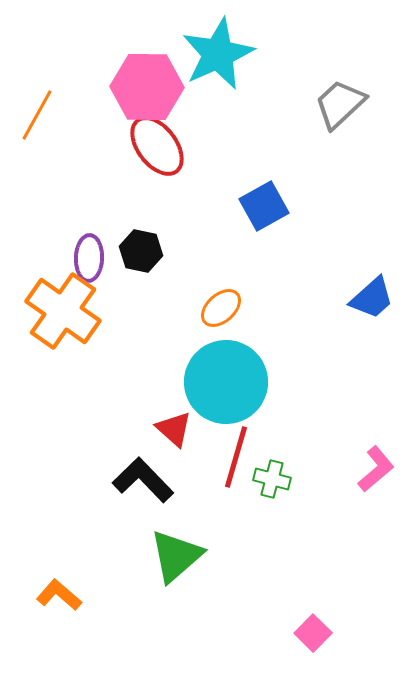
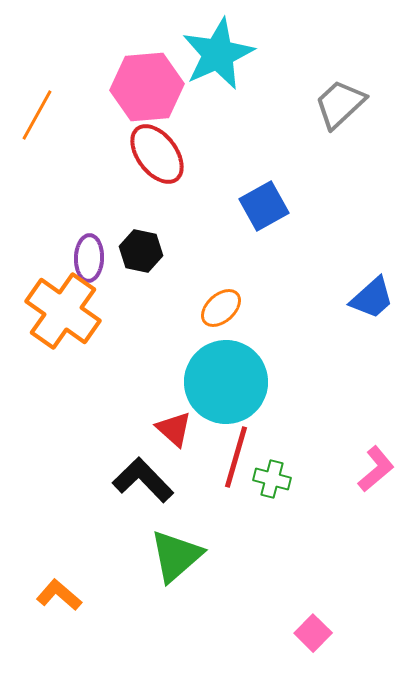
pink hexagon: rotated 6 degrees counterclockwise
red ellipse: moved 8 px down
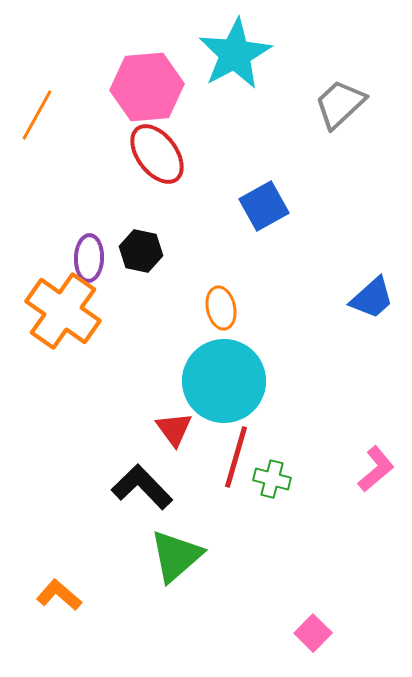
cyan star: moved 17 px right; rotated 4 degrees counterclockwise
orange ellipse: rotated 60 degrees counterclockwise
cyan circle: moved 2 px left, 1 px up
red triangle: rotated 12 degrees clockwise
black L-shape: moved 1 px left, 7 px down
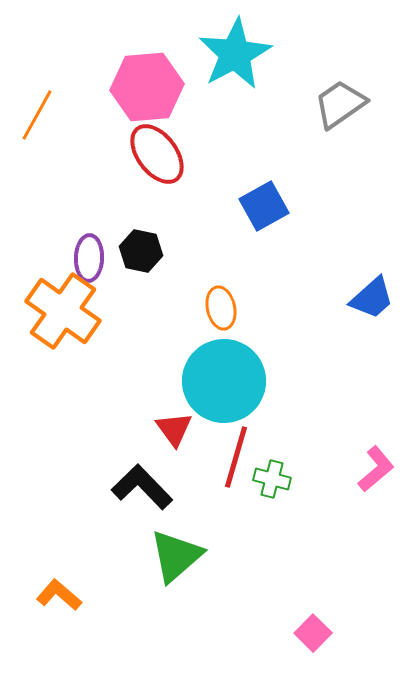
gray trapezoid: rotated 8 degrees clockwise
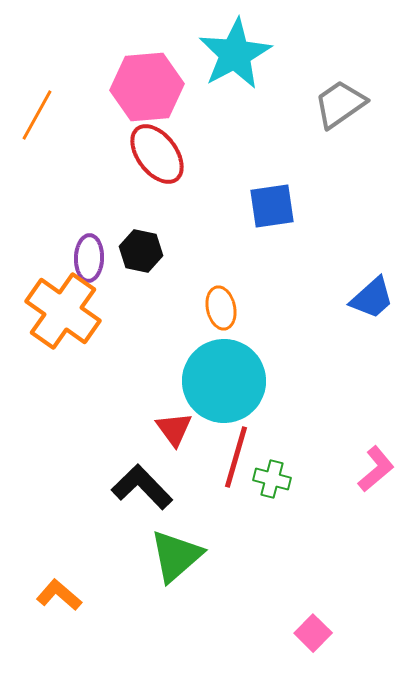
blue square: moved 8 px right; rotated 21 degrees clockwise
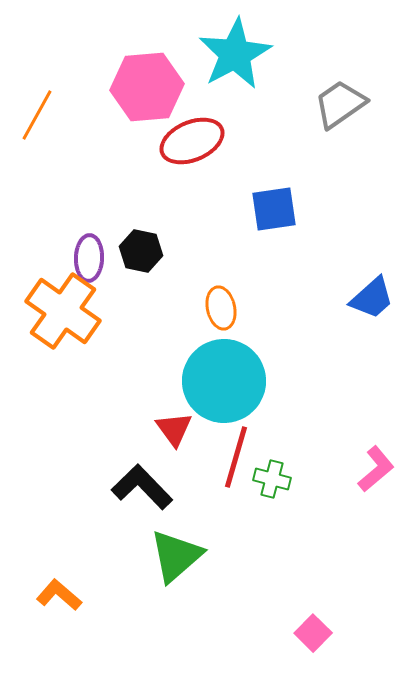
red ellipse: moved 35 px right, 13 px up; rotated 76 degrees counterclockwise
blue square: moved 2 px right, 3 px down
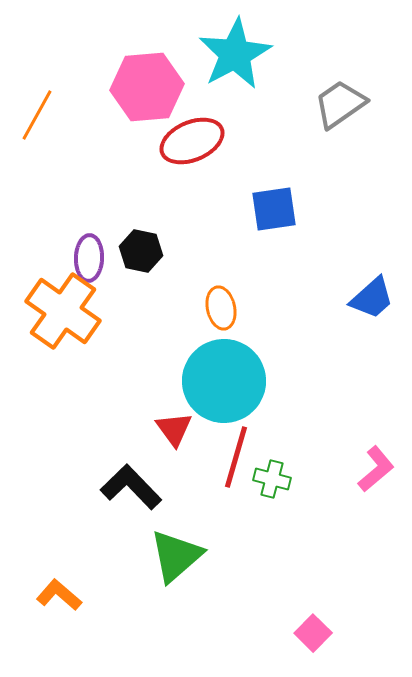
black L-shape: moved 11 px left
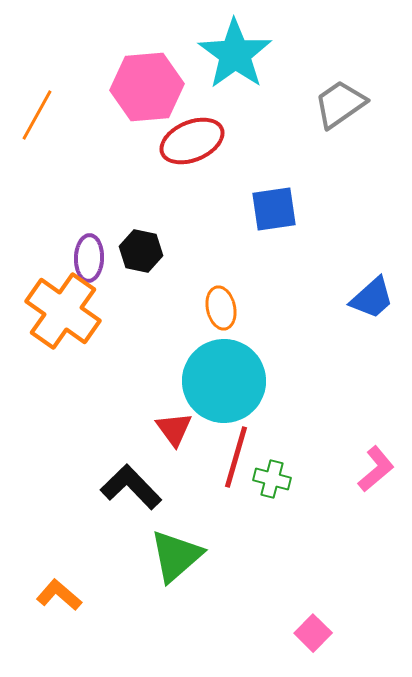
cyan star: rotated 8 degrees counterclockwise
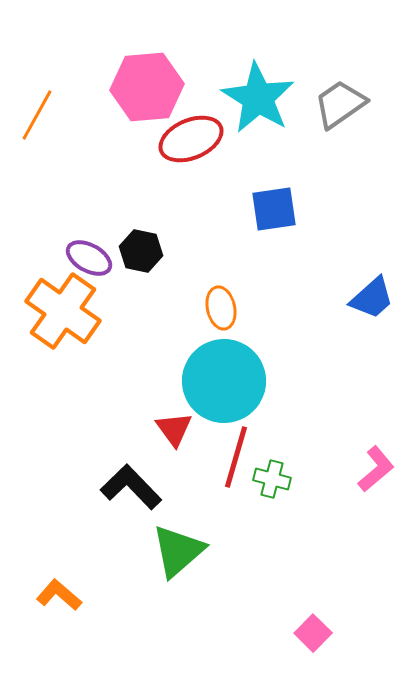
cyan star: moved 23 px right, 44 px down; rotated 4 degrees counterclockwise
red ellipse: moved 1 px left, 2 px up
purple ellipse: rotated 63 degrees counterclockwise
green triangle: moved 2 px right, 5 px up
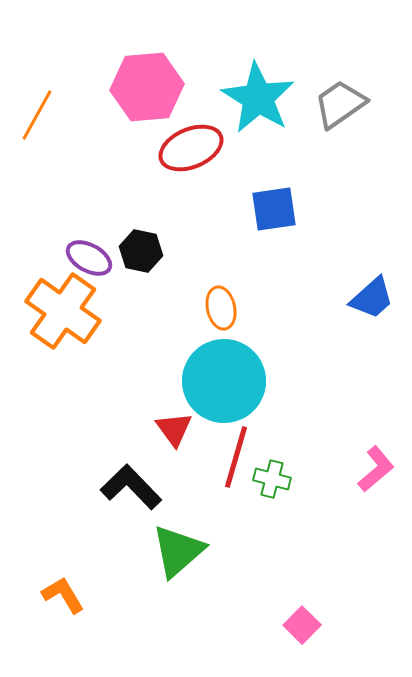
red ellipse: moved 9 px down
orange L-shape: moved 4 px right; rotated 18 degrees clockwise
pink square: moved 11 px left, 8 px up
